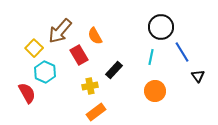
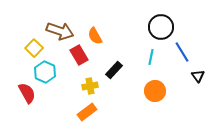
brown arrow: rotated 112 degrees counterclockwise
orange rectangle: moved 9 px left
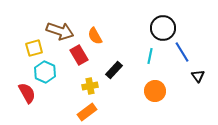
black circle: moved 2 px right, 1 px down
yellow square: rotated 30 degrees clockwise
cyan line: moved 1 px left, 1 px up
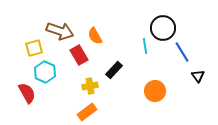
cyan line: moved 5 px left, 10 px up; rotated 21 degrees counterclockwise
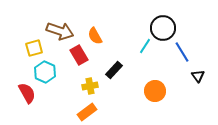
cyan line: rotated 42 degrees clockwise
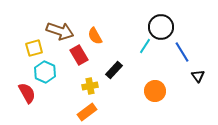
black circle: moved 2 px left, 1 px up
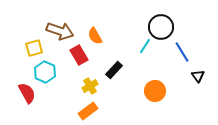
yellow cross: rotated 21 degrees counterclockwise
orange rectangle: moved 1 px right, 1 px up
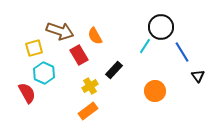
cyan hexagon: moved 1 px left, 1 px down
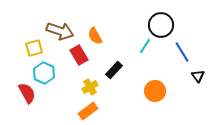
black circle: moved 2 px up
yellow cross: moved 1 px down
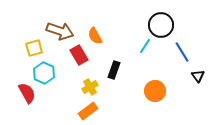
black rectangle: rotated 24 degrees counterclockwise
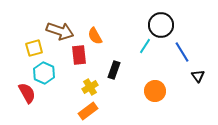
red rectangle: rotated 24 degrees clockwise
